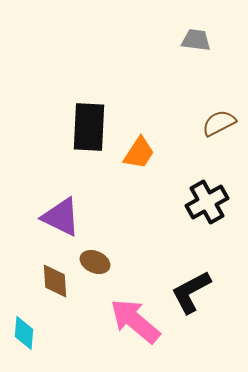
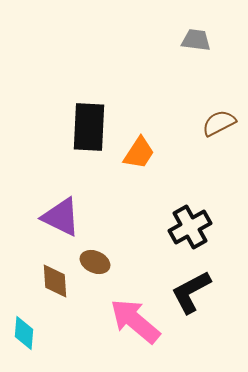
black cross: moved 17 px left, 25 px down
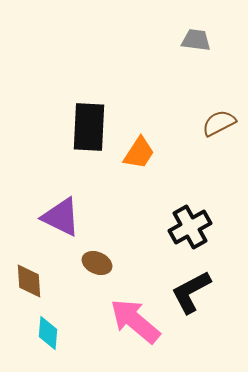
brown ellipse: moved 2 px right, 1 px down
brown diamond: moved 26 px left
cyan diamond: moved 24 px right
